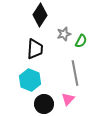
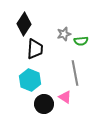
black diamond: moved 16 px left, 9 px down
green semicircle: rotated 56 degrees clockwise
pink triangle: moved 3 px left, 2 px up; rotated 40 degrees counterclockwise
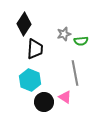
black circle: moved 2 px up
